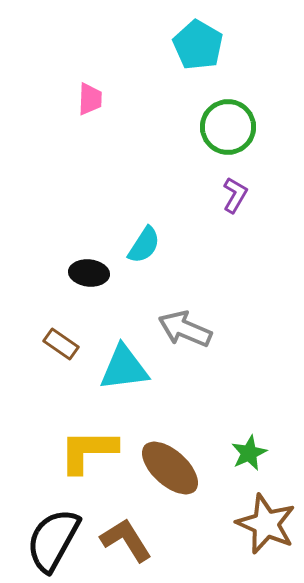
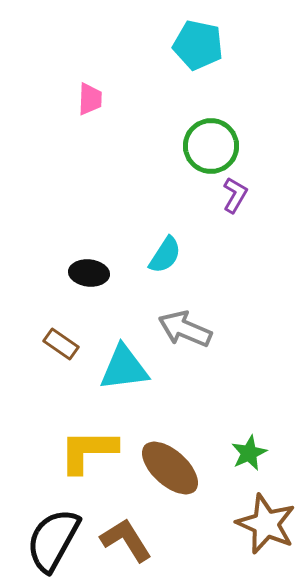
cyan pentagon: rotated 18 degrees counterclockwise
green circle: moved 17 px left, 19 px down
cyan semicircle: moved 21 px right, 10 px down
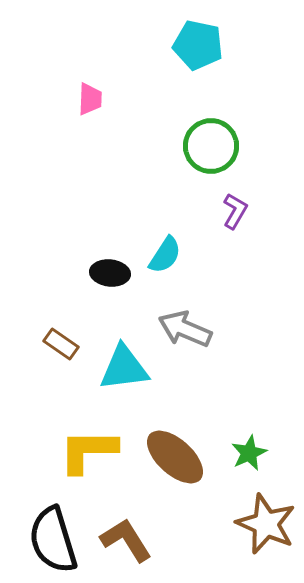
purple L-shape: moved 16 px down
black ellipse: moved 21 px right
brown ellipse: moved 5 px right, 11 px up
black semicircle: rotated 46 degrees counterclockwise
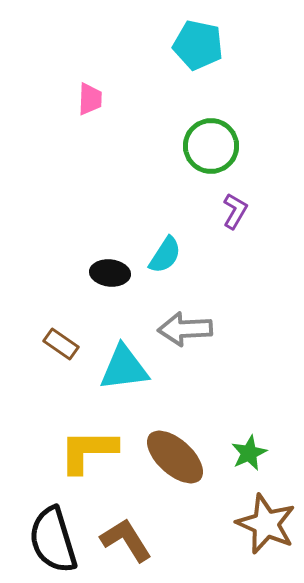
gray arrow: rotated 26 degrees counterclockwise
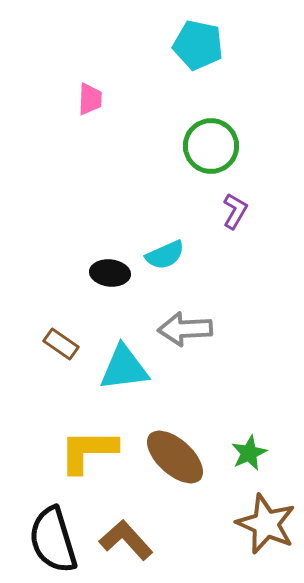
cyan semicircle: rotated 33 degrees clockwise
brown L-shape: rotated 10 degrees counterclockwise
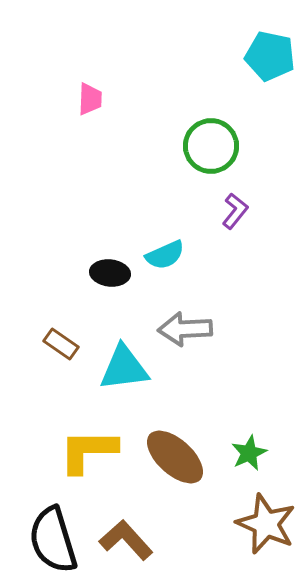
cyan pentagon: moved 72 px right, 11 px down
purple L-shape: rotated 9 degrees clockwise
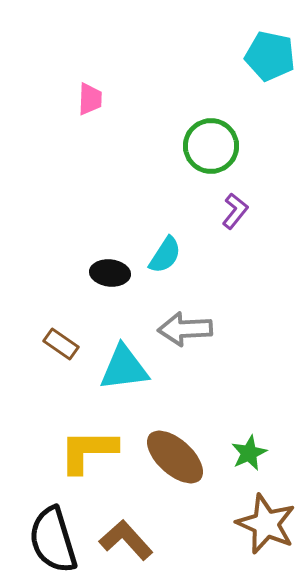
cyan semicircle: rotated 33 degrees counterclockwise
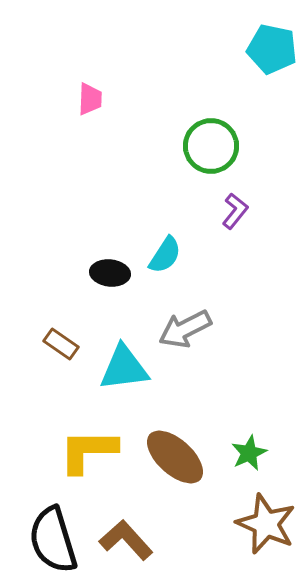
cyan pentagon: moved 2 px right, 7 px up
gray arrow: rotated 24 degrees counterclockwise
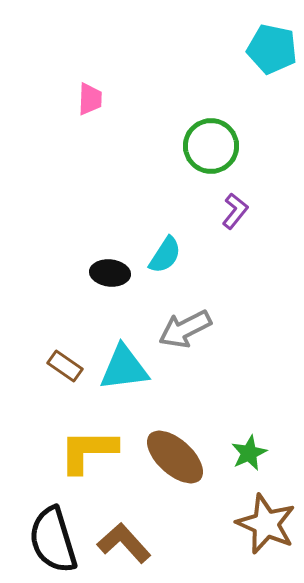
brown rectangle: moved 4 px right, 22 px down
brown L-shape: moved 2 px left, 3 px down
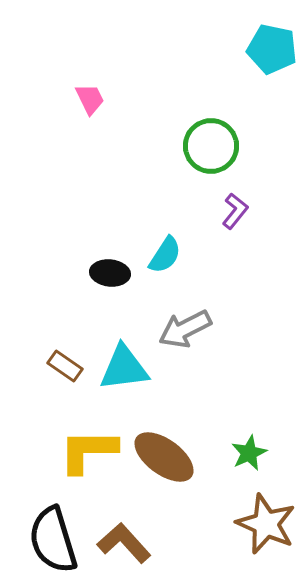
pink trapezoid: rotated 28 degrees counterclockwise
brown ellipse: moved 11 px left; rotated 6 degrees counterclockwise
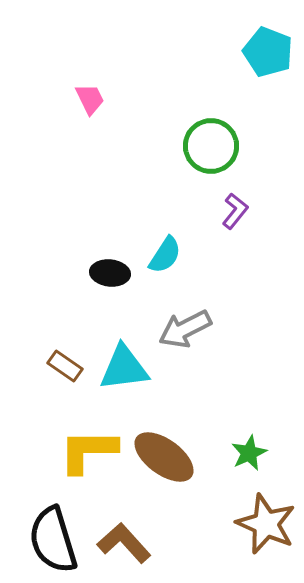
cyan pentagon: moved 4 px left, 3 px down; rotated 9 degrees clockwise
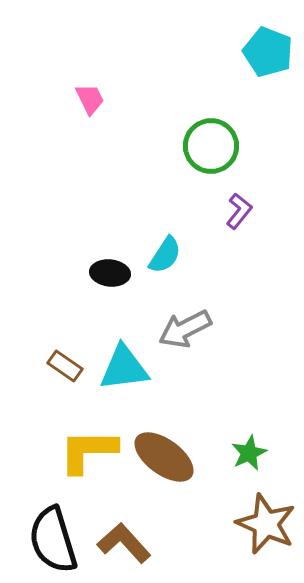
purple L-shape: moved 4 px right
